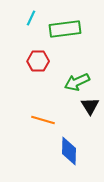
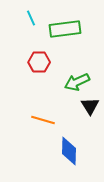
cyan line: rotated 49 degrees counterclockwise
red hexagon: moved 1 px right, 1 px down
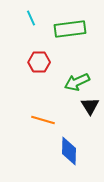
green rectangle: moved 5 px right
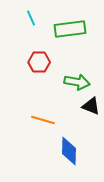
green arrow: rotated 145 degrees counterclockwise
black triangle: moved 1 px right; rotated 36 degrees counterclockwise
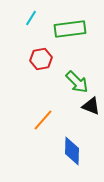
cyan line: rotated 56 degrees clockwise
red hexagon: moved 2 px right, 3 px up; rotated 10 degrees counterclockwise
green arrow: rotated 35 degrees clockwise
orange line: rotated 65 degrees counterclockwise
blue diamond: moved 3 px right
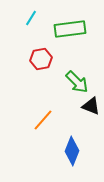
blue diamond: rotated 20 degrees clockwise
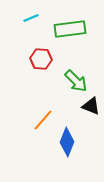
cyan line: rotated 35 degrees clockwise
red hexagon: rotated 15 degrees clockwise
green arrow: moved 1 px left, 1 px up
blue diamond: moved 5 px left, 9 px up
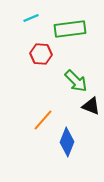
red hexagon: moved 5 px up
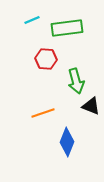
cyan line: moved 1 px right, 2 px down
green rectangle: moved 3 px left, 1 px up
red hexagon: moved 5 px right, 5 px down
green arrow: rotated 30 degrees clockwise
orange line: moved 7 px up; rotated 30 degrees clockwise
